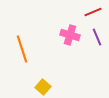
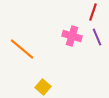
red line: rotated 48 degrees counterclockwise
pink cross: moved 2 px right, 1 px down
orange line: rotated 32 degrees counterclockwise
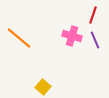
red line: moved 3 px down
purple line: moved 2 px left, 3 px down
orange line: moved 3 px left, 11 px up
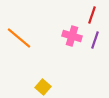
red line: moved 1 px left
purple line: rotated 42 degrees clockwise
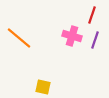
yellow square: rotated 28 degrees counterclockwise
